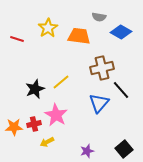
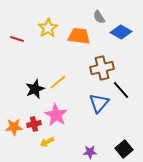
gray semicircle: rotated 48 degrees clockwise
yellow line: moved 3 px left
purple star: moved 3 px right, 1 px down; rotated 16 degrees clockwise
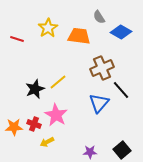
brown cross: rotated 10 degrees counterclockwise
red cross: rotated 32 degrees clockwise
black square: moved 2 px left, 1 px down
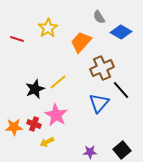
orange trapezoid: moved 2 px right, 6 px down; rotated 55 degrees counterclockwise
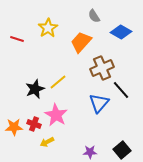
gray semicircle: moved 5 px left, 1 px up
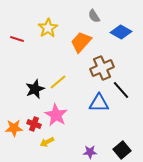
blue triangle: rotated 50 degrees clockwise
orange star: moved 1 px down
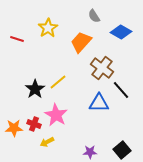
brown cross: rotated 30 degrees counterclockwise
black star: rotated 12 degrees counterclockwise
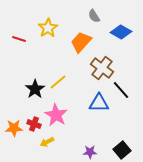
red line: moved 2 px right
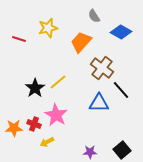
yellow star: rotated 18 degrees clockwise
black star: moved 1 px up
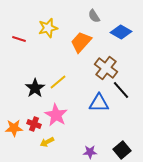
brown cross: moved 4 px right
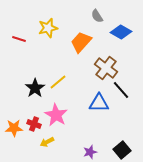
gray semicircle: moved 3 px right
purple star: rotated 16 degrees counterclockwise
